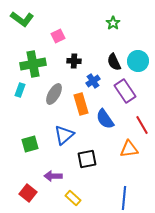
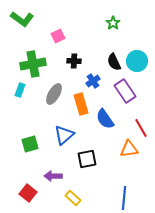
cyan circle: moved 1 px left
red line: moved 1 px left, 3 px down
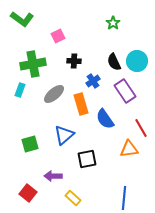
gray ellipse: rotated 20 degrees clockwise
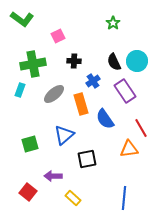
red square: moved 1 px up
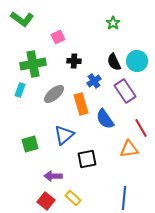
pink square: moved 1 px down
blue cross: moved 1 px right
red square: moved 18 px right, 9 px down
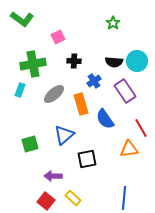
black semicircle: rotated 60 degrees counterclockwise
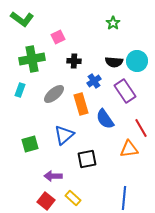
green cross: moved 1 px left, 5 px up
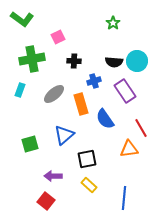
blue cross: rotated 16 degrees clockwise
yellow rectangle: moved 16 px right, 13 px up
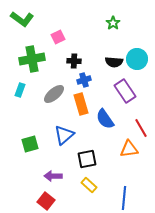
cyan circle: moved 2 px up
blue cross: moved 10 px left, 1 px up
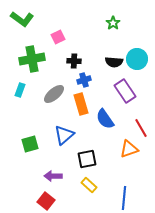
orange triangle: rotated 12 degrees counterclockwise
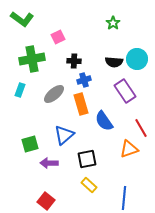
blue semicircle: moved 1 px left, 2 px down
purple arrow: moved 4 px left, 13 px up
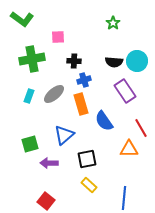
pink square: rotated 24 degrees clockwise
cyan circle: moved 2 px down
cyan rectangle: moved 9 px right, 6 px down
orange triangle: rotated 18 degrees clockwise
